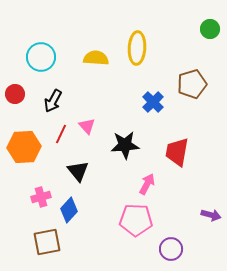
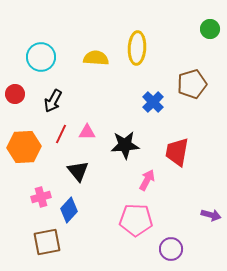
pink triangle: moved 6 px down; rotated 48 degrees counterclockwise
pink arrow: moved 4 px up
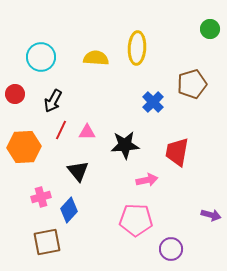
red line: moved 4 px up
pink arrow: rotated 50 degrees clockwise
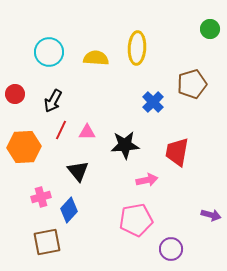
cyan circle: moved 8 px right, 5 px up
pink pentagon: rotated 12 degrees counterclockwise
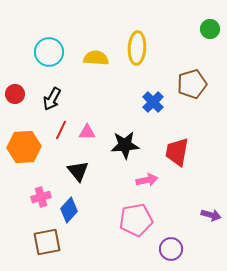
black arrow: moved 1 px left, 2 px up
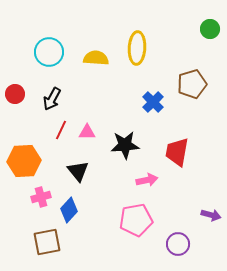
orange hexagon: moved 14 px down
purple circle: moved 7 px right, 5 px up
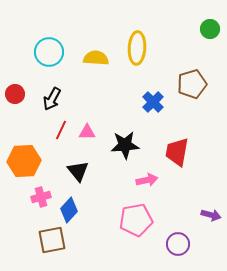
brown square: moved 5 px right, 2 px up
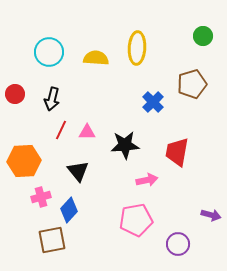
green circle: moved 7 px left, 7 px down
black arrow: rotated 15 degrees counterclockwise
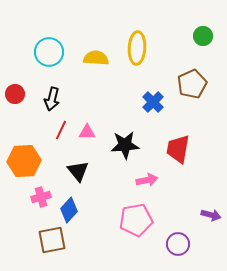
brown pentagon: rotated 8 degrees counterclockwise
red trapezoid: moved 1 px right, 3 px up
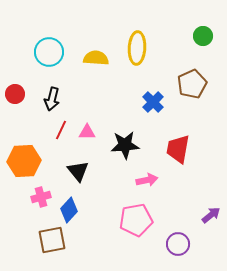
purple arrow: rotated 54 degrees counterclockwise
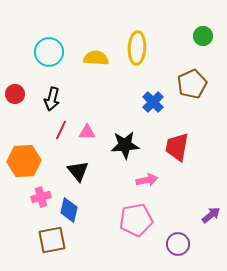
red trapezoid: moved 1 px left, 2 px up
blue diamond: rotated 30 degrees counterclockwise
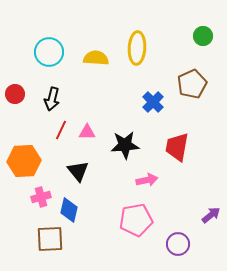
brown square: moved 2 px left, 1 px up; rotated 8 degrees clockwise
